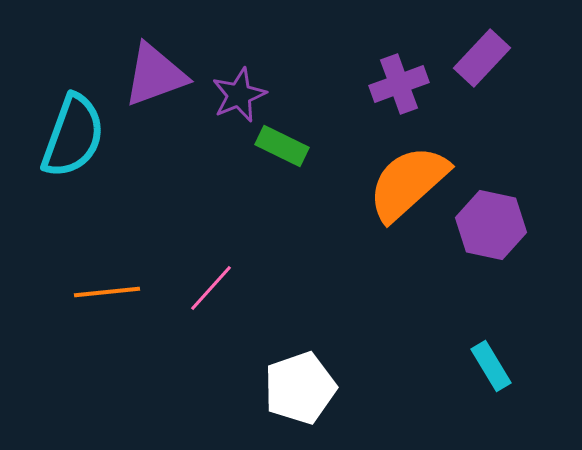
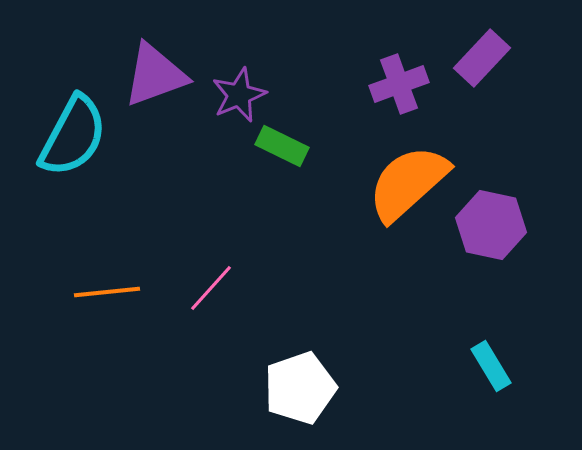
cyan semicircle: rotated 8 degrees clockwise
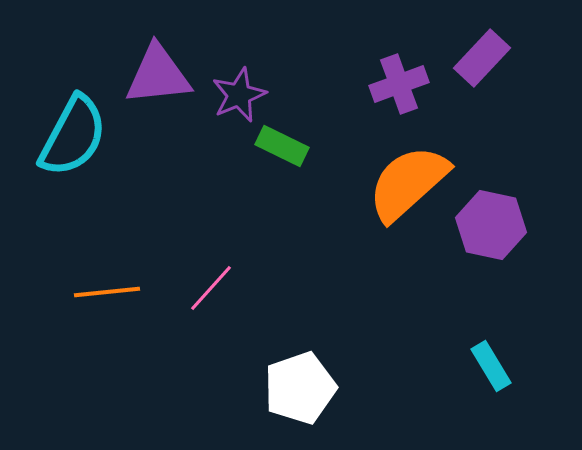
purple triangle: moved 3 px right; rotated 14 degrees clockwise
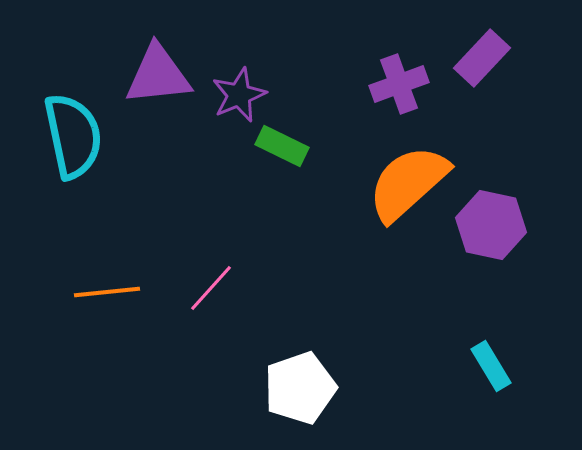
cyan semicircle: rotated 40 degrees counterclockwise
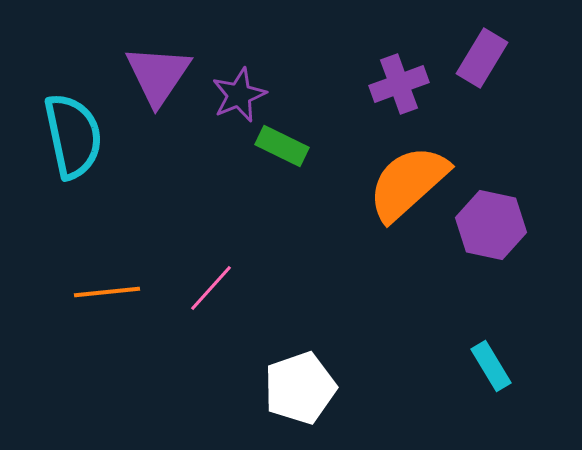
purple rectangle: rotated 12 degrees counterclockwise
purple triangle: rotated 50 degrees counterclockwise
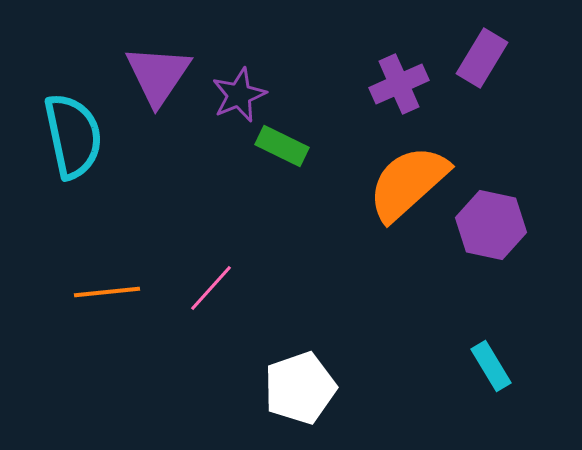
purple cross: rotated 4 degrees counterclockwise
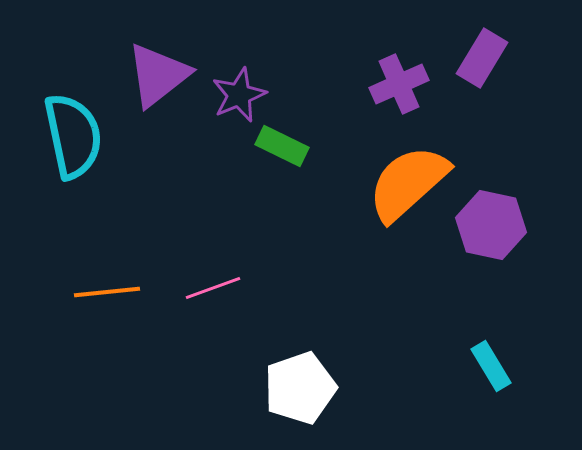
purple triangle: rotated 18 degrees clockwise
pink line: moved 2 px right; rotated 28 degrees clockwise
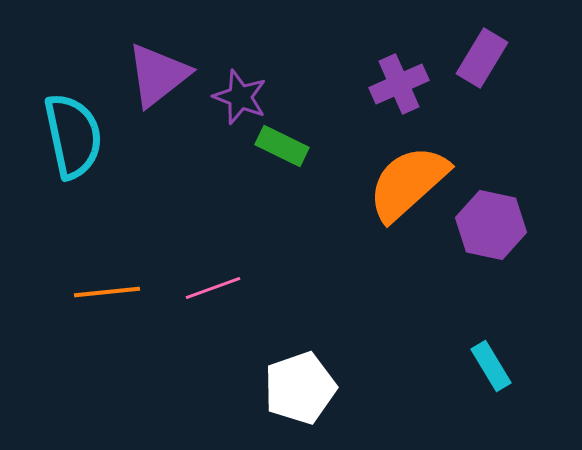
purple star: moved 1 px right, 2 px down; rotated 28 degrees counterclockwise
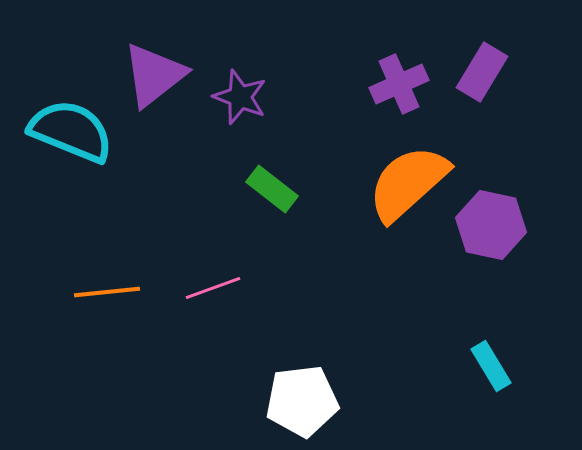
purple rectangle: moved 14 px down
purple triangle: moved 4 px left
cyan semicircle: moved 2 px left, 5 px up; rotated 56 degrees counterclockwise
green rectangle: moved 10 px left, 43 px down; rotated 12 degrees clockwise
white pentagon: moved 2 px right, 13 px down; rotated 12 degrees clockwise
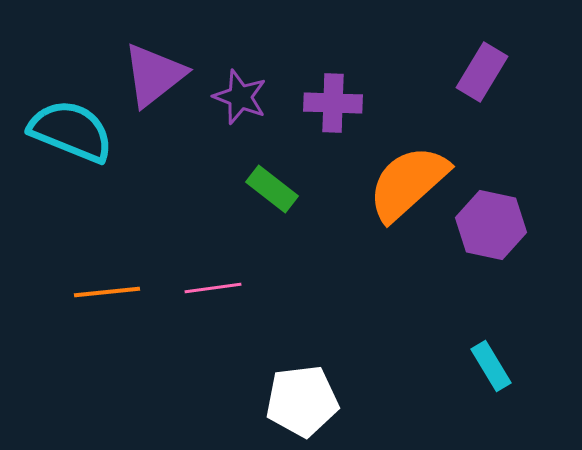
purple cross: moved 66 px left, 19 px down; rotated 26 degrees clockwise
pink line: rotated 12 degrees clockwise
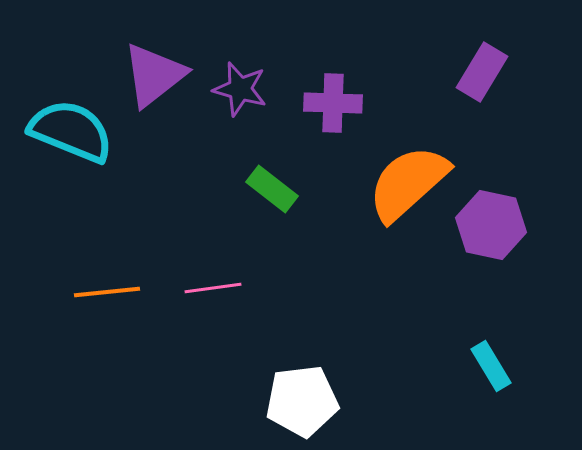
purple star: moved 8 px up; rotated 6 degrees counterclockwise
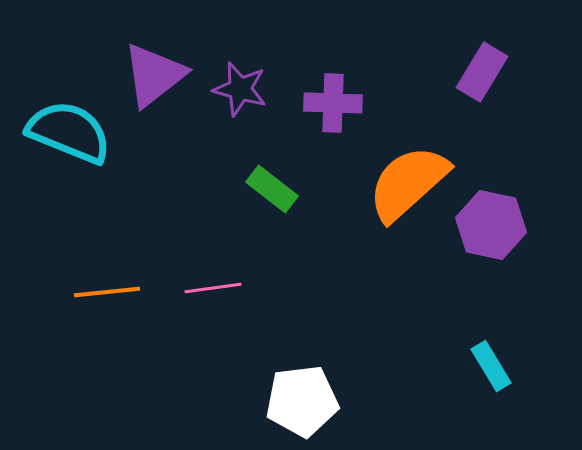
cyan semicircle: moved 2 px left, 1 px down
